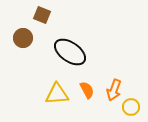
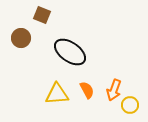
brown circle: moved 2 px left
yellow circle: moved 1 px left, 2 px up
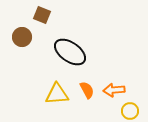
brown circle: moved 1 px right, 1 px up
orange arrow: rotated 65 degrees clockwise
yellow circle: moved 6 px down
